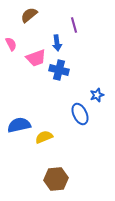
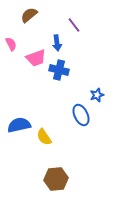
purple line: rotated 21 degrees counterclockwise
blue ellipse: moved 1 px right, 1 px down
yellow semicircle: rotated 102 degrees counterclockwise
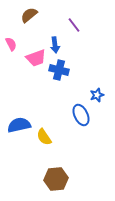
blue arrow: moved 2 px left, 2 px down
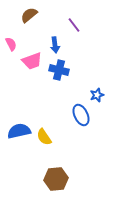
pink trapezoid: moved 4 px left, 3 px down
blue semicircle: moved 6 px down
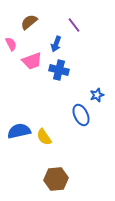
brown semicircle: moved 7 px down
blue arrow: moved 1 px right, 1 px up; rotated 28 degrees clockwise
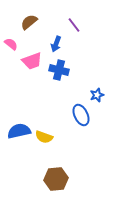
pink semicircle: rotated 24 degrees counterclockwise
yellow semicircle: rotated 36 degrees counterclockwise
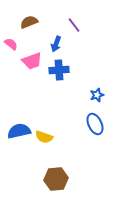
brown semicircle: rotated 18 degrees clockwise
blue cross: rotated 18 degrees counterclockwise
blue ellipse: moved 14 px right, 9 px down
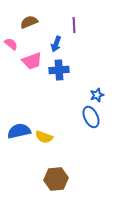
purple line: rotated 35 degrees clockwise
blue ellipse: moved 4 px left, 7 px up
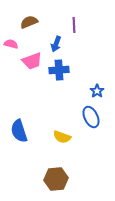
pink semicircle: rotated 24 degrees counterclockwise
blue star: moved 4 px up; rotated 16 degrees counterclockwise
blue semicircle: rotated 95 degrees counterclockwise
yellow semicircle: moved 18 px right
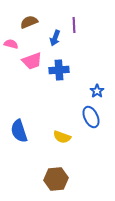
blue arrow: moved 1 px left, 6 px up
